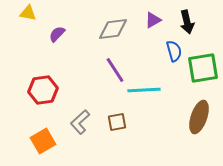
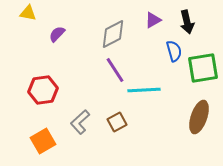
gray diamond: moved 5 px down; rotated 20 degrees counterclockwise
brown square: rotated 18 degrees counterclockwise
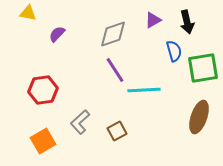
gray diamond: rotated 8 degrees clockwise
brown square: moved 9 px down
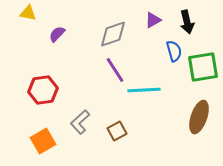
green square: moved 1 px up
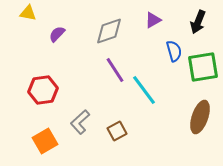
black arrow: moved 11 px right; rotated 35 degrees clockwise
gray diamond: moved 4 px left, 3 px up
cyan line: rotated 56 degrees clockwise
brown ellipse: moved 1 px right
orange square: moved 2 px right
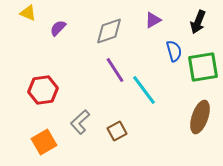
yellow triangle: rotated 12 degrees clockwise
purple semicircle: moved 1 px right, 6 px up
orange square: moved 1 px left, 1 px down
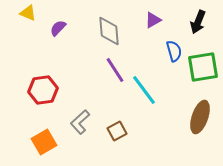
gray diamond: rotated 76 degrees counterclockwise
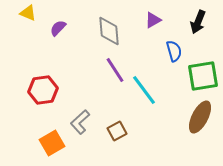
green square: moved 9 px down
brown ellipse: rotated 8 degrees clockwise
orange square: moved 8 px right, 1 px down
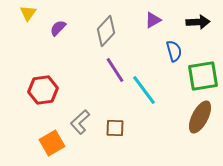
yellow triangle: rotated 42 degrees clockwise
black arrow: rotated 115 degrees counterclockwise
gray diamond: moved 3 px left; rotated 48 degrees clockwise
brown square: moved 2 px left, 3 px up; rotated 30 degrees clockwise
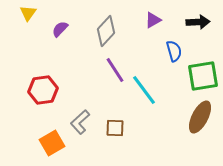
purple semicircle: moved 2 px right, 1 px down
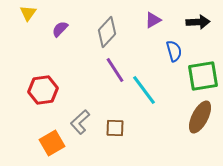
gray diamond: moved 1 px right, 1 px down
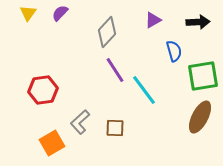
purple semicircle: moved 16 px up
